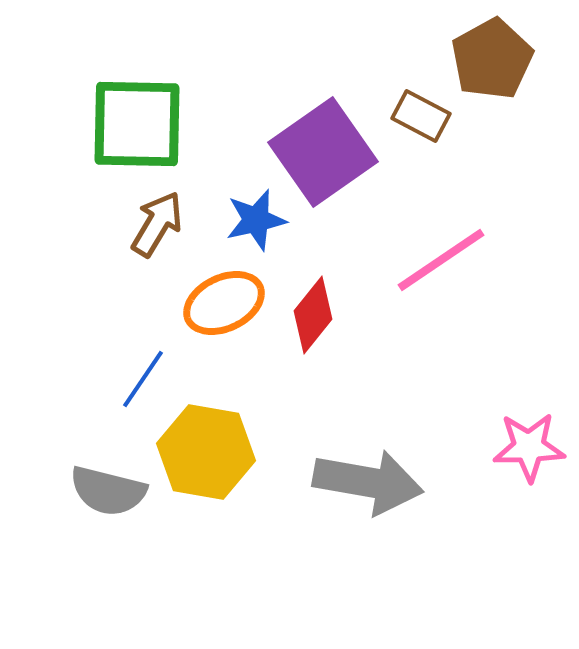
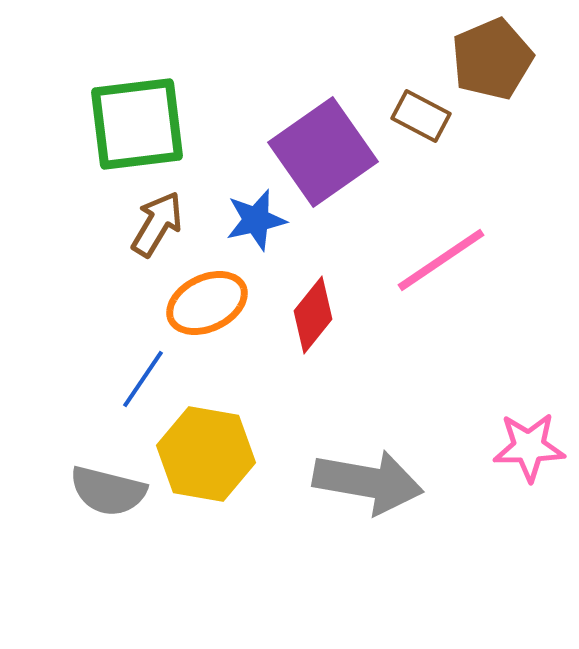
brown pentagon: rotated 6 degrees clockwise
green square: rotated 8 degrees counterclockwise
orange ellipse: moved 17 px left
yellow hexagon: moved 2 px down
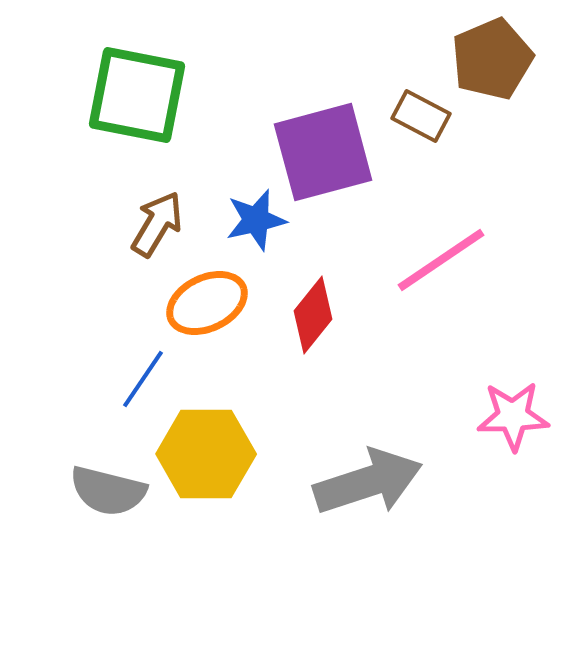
green square: moved 29 px up; rotated 18 degrees clockwise
purple square: rotated 20 degrees clockwise
pink star: moved 16 px left, 31 px up
yellow hexagon: rotated 10 degrees counterclockwise
gray arrow: rotated 28 degrees counterclockwise
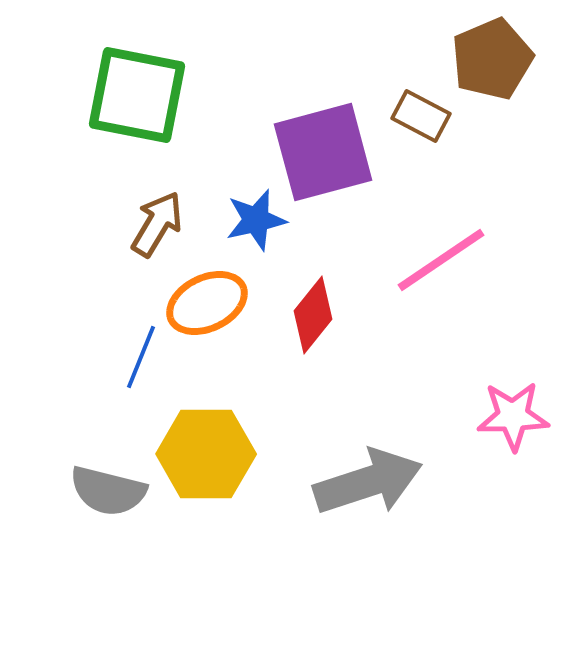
blue line: moved 2 px left, 22 px up; rotated 12 degrees counterclockwise
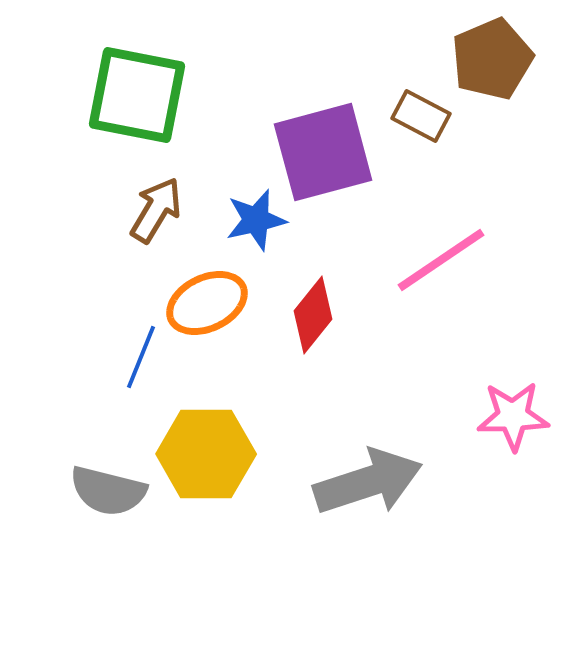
brown arrow: moved 1 px left, 14 px up
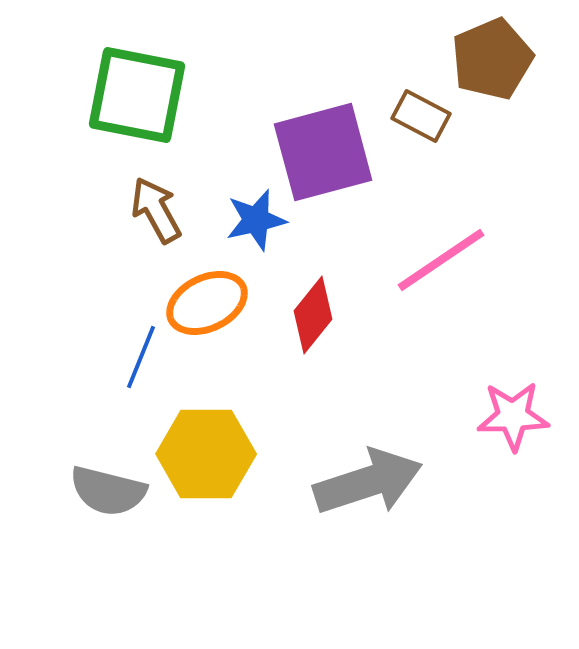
brown arrow: rotated 60 degrees counterclockwise
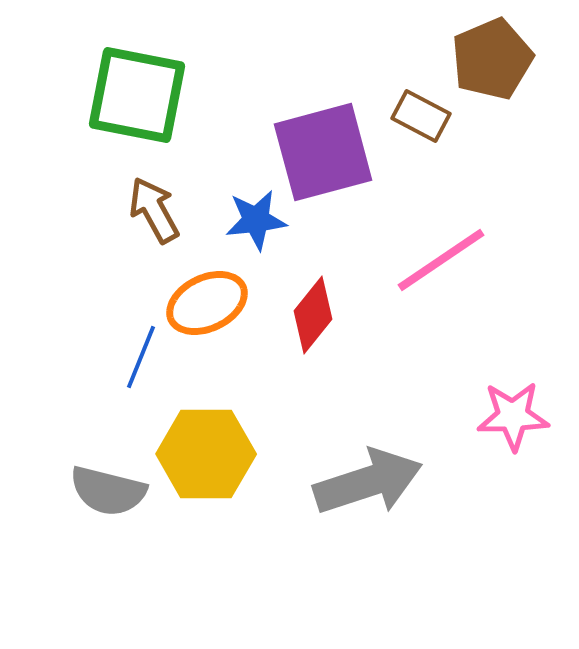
brown arrow: moved 2 px left
blue star: rotated 6 degrees clockwise
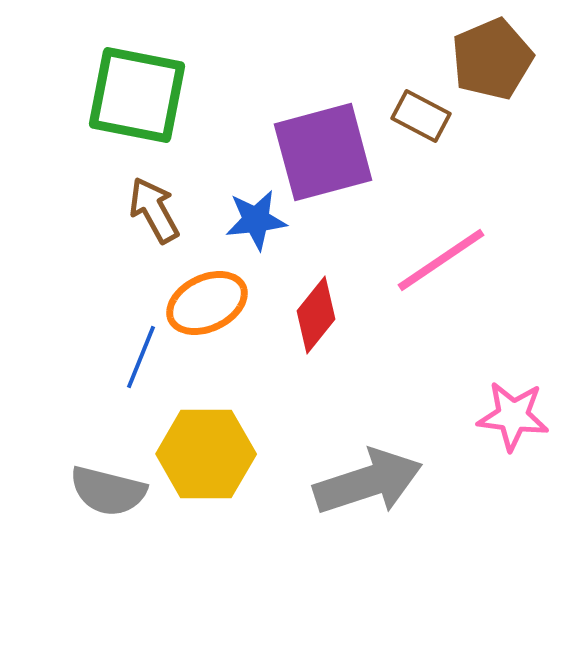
red diamond: moved 3 px right
pink star: rotated 8 degrees clockwise
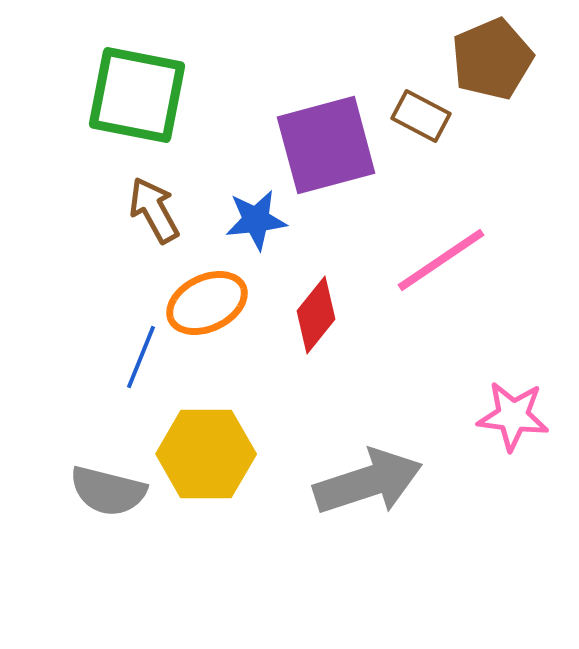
purple square: moved 3 px right, 7 px up
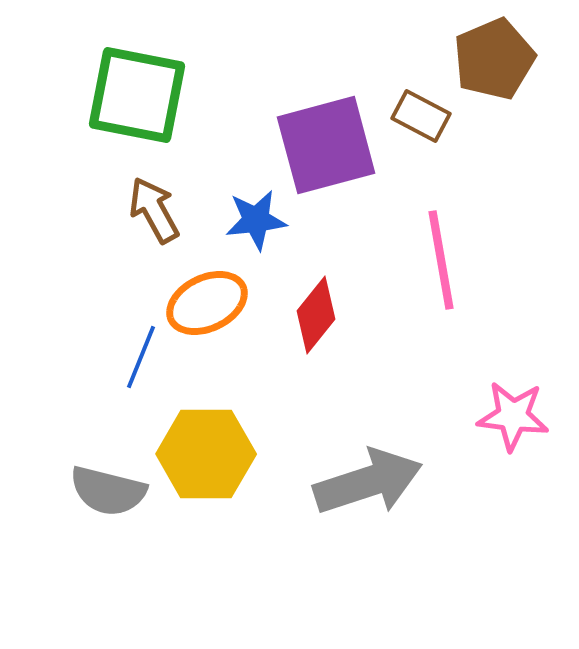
brown pentagon: moved 2 px right
pink line: rotated 66 degrees counterclockwise
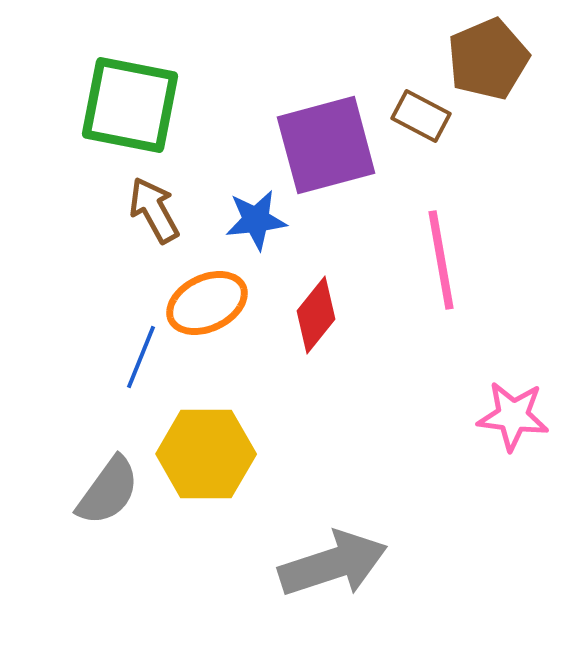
brown pentagon: moved 6 px left
green square: moved 7 px left, 10 px down
gray arrow: moved 35 px left, 82 px down
gray semicircle: rotated 68 degrees counterclockwise
